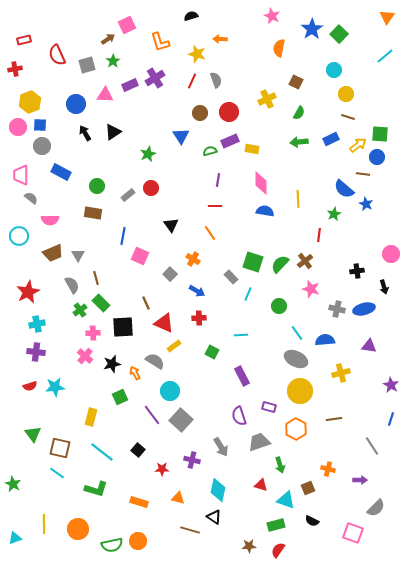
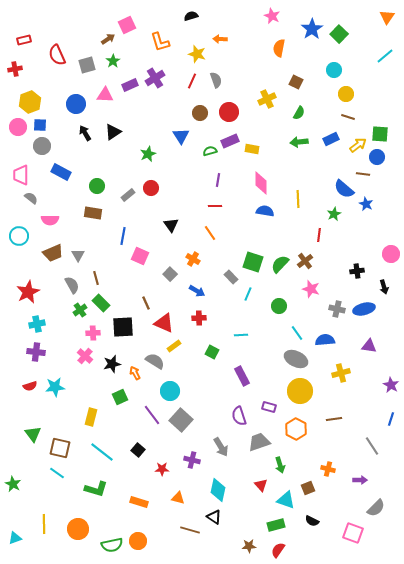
red triangle at (261, 485): rotated 32 degrees clockwise
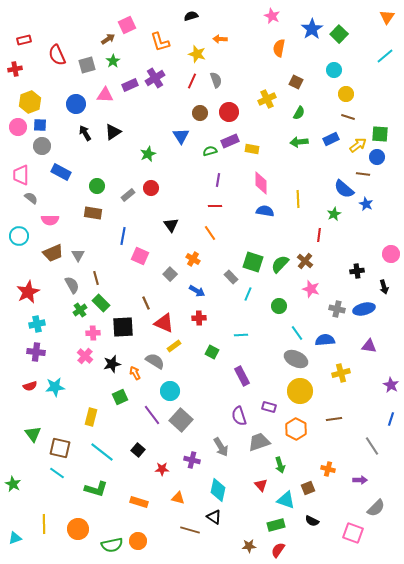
brown cross at (305, 261): rotated 14 degrees counterclockwise
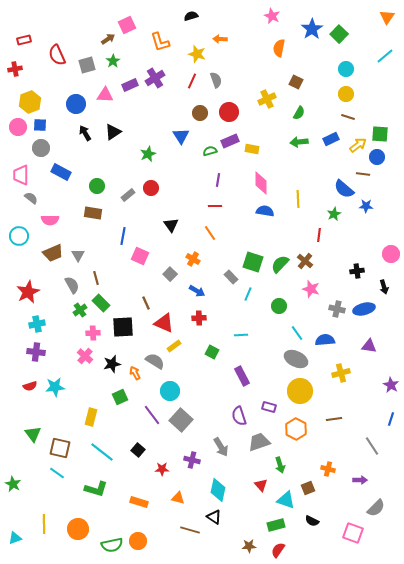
cyan circle at (334, 70): moved 12 px right, 1 px up
gray circle at (42, 146): moved 1 px left, 2 px down
blue star at (366, 204): moved 2 px down; rotated 24 degrees counterclockwise
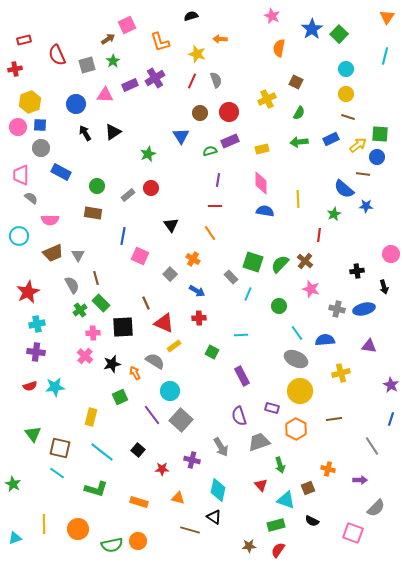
cyan line at (385, 56): rotated 36 degrees counterclockwise
yellow rectangle at (252, 149): moved 10 px right; rotated 24 degrees counterclockwise
purple rectangle at (269, 407): moved 3 px right, 1 px down
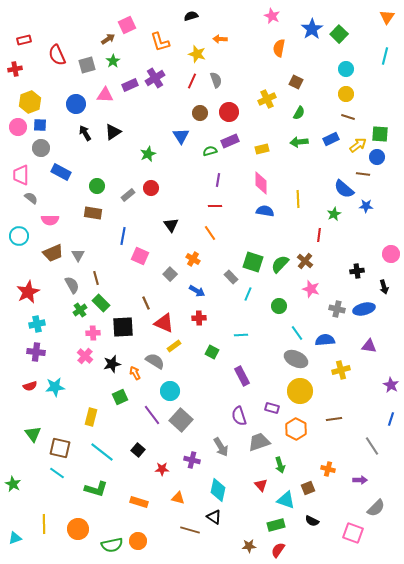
yellow cross at (341, 373): moved 3 px up
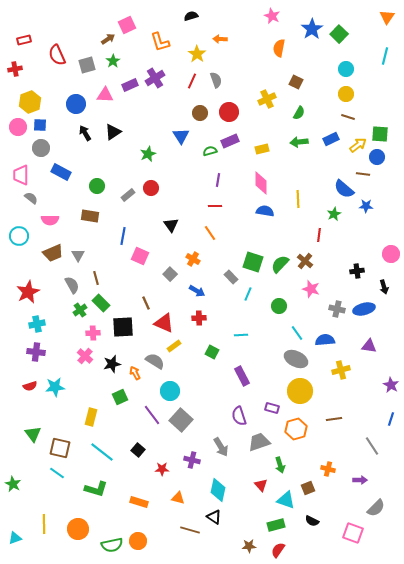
yellow star at (197, 54): rotated 18 degrees clockwise
brown rectangle at (93, 213): moved 3 px left, 3 px down
orange hexagon at (296, 429): rotated 15 degrees clockwise
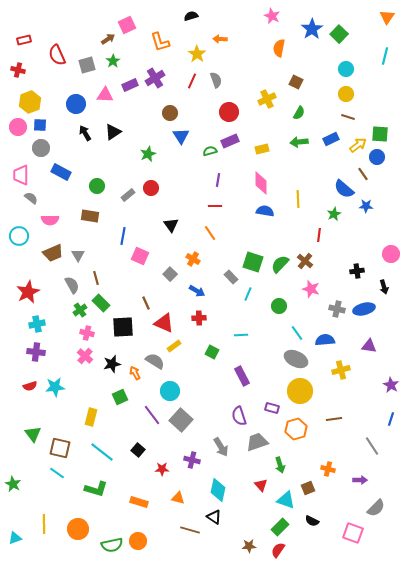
red cross at (15, 69): moved 3 px right, 1 px down; rotated 24 degrees clockwise
brown circle at (200, 113): moved 30 px left
brown line at (363, 174): rotated 48 degrees clockwise
pink cross at (93, 333): moved 6 px left; rotated 16 degrees clockwise
gray trapezoid at (259, 442): moved 2 px left
green rectangle at (276, 525): moved 4 px right, 2 px down; rotated 30 degrees counterclockwise
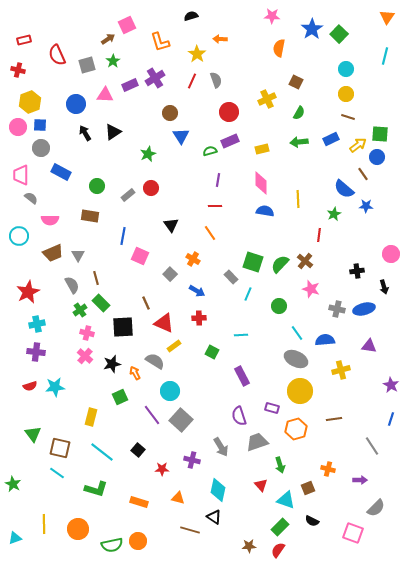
pink star at (272, 16): rotated 21 degrees counterclockwise
